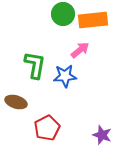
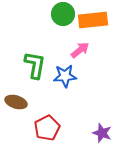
purple star: moved 2 px up
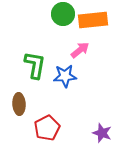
brown ellipse: moved 3 px right, 2 px down; rotated 70 degrees clockwise
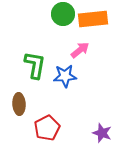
orange rectangle: moved 1 px up
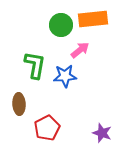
green circle: moved 2 px left, 11 px down
